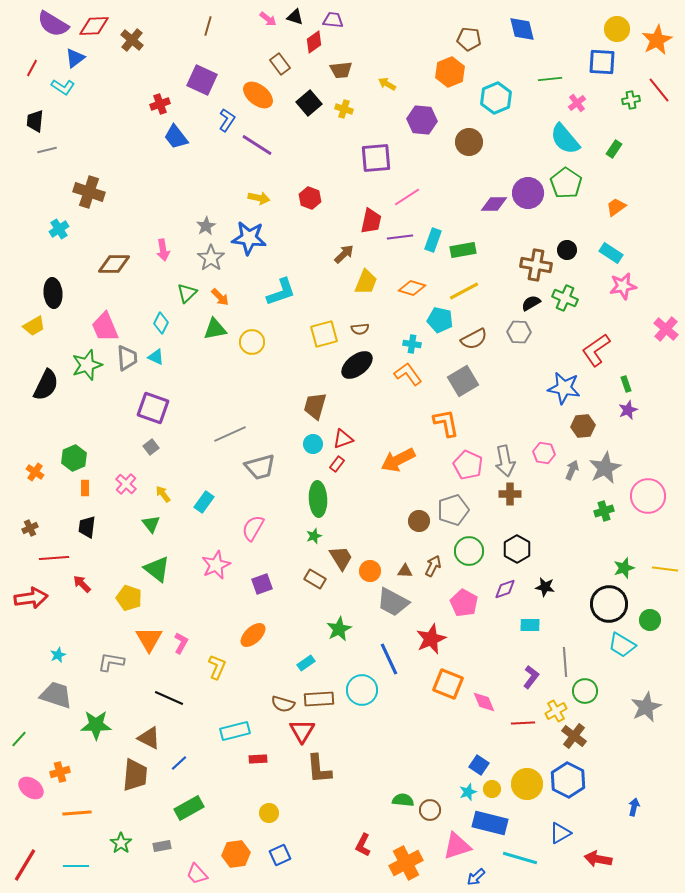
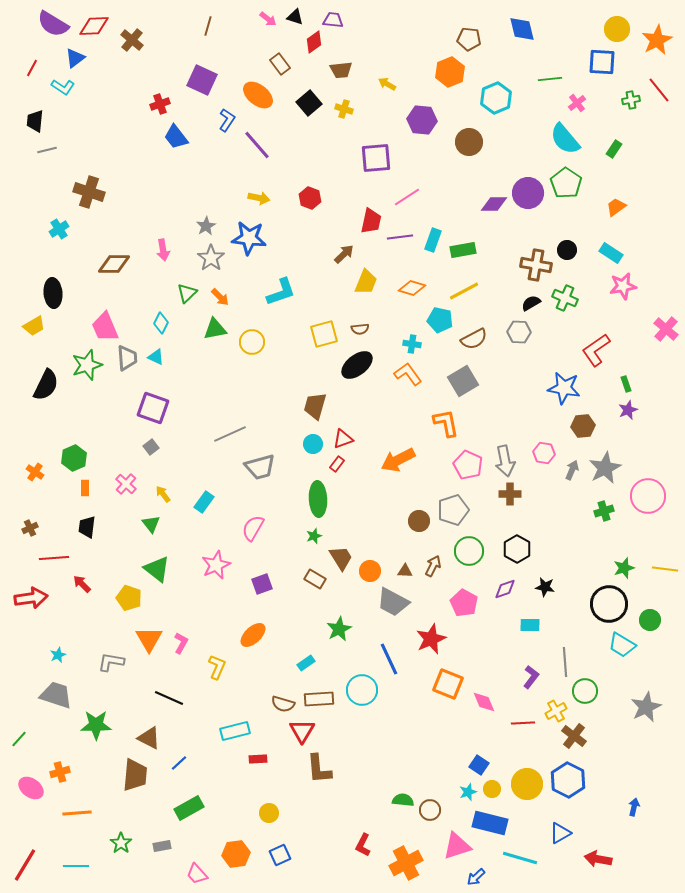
purple line at (257, 145): rotated 16 degrees clockwise
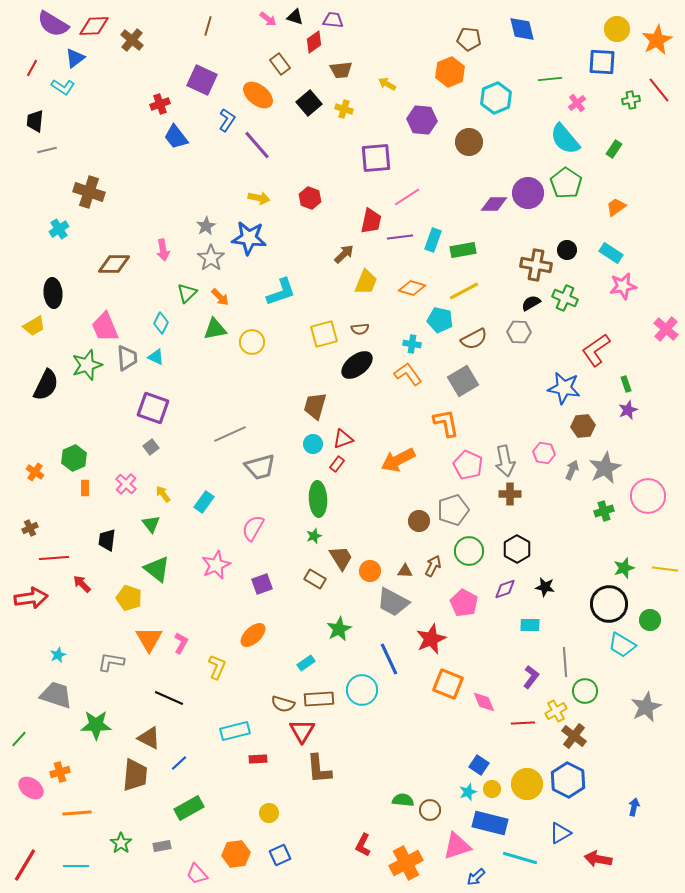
black trapezoid at (87, 527): moved 20 px right, 13 px down
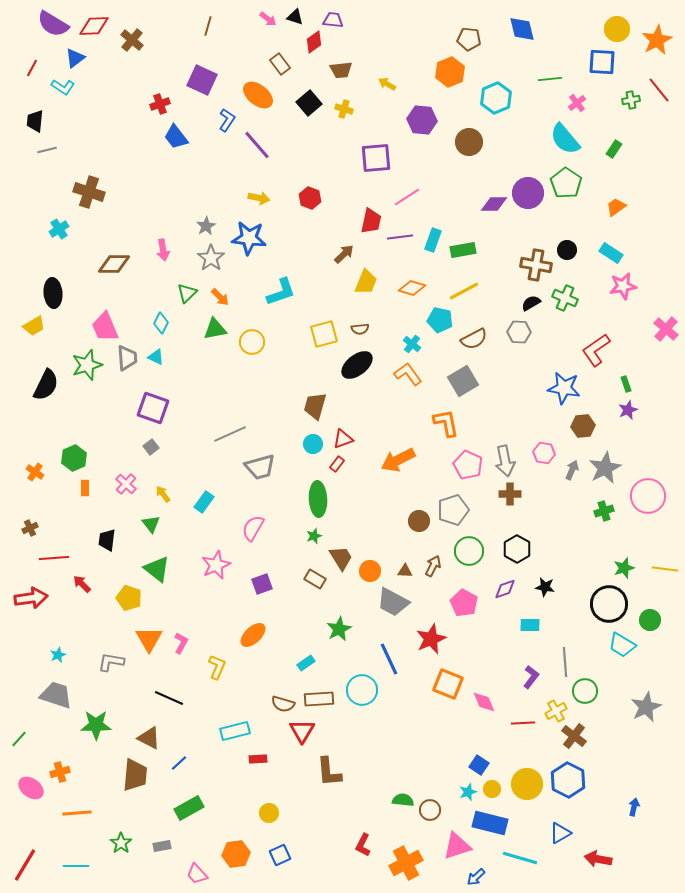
cyan cross at (412, 344): rotated 30 degrees clockwise
brown L-shape at (319, 769): moved 10 px right, 3 px down
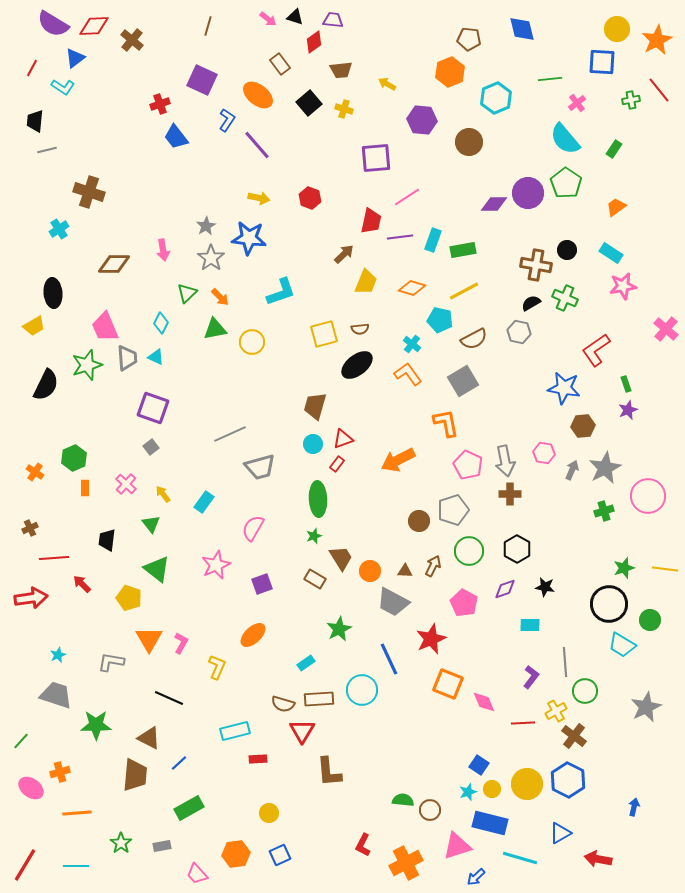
gray hexagon at (519, 332): rotated 10 degrees clockwise
green line at (19, 739): moved 2 px right, 2 px down
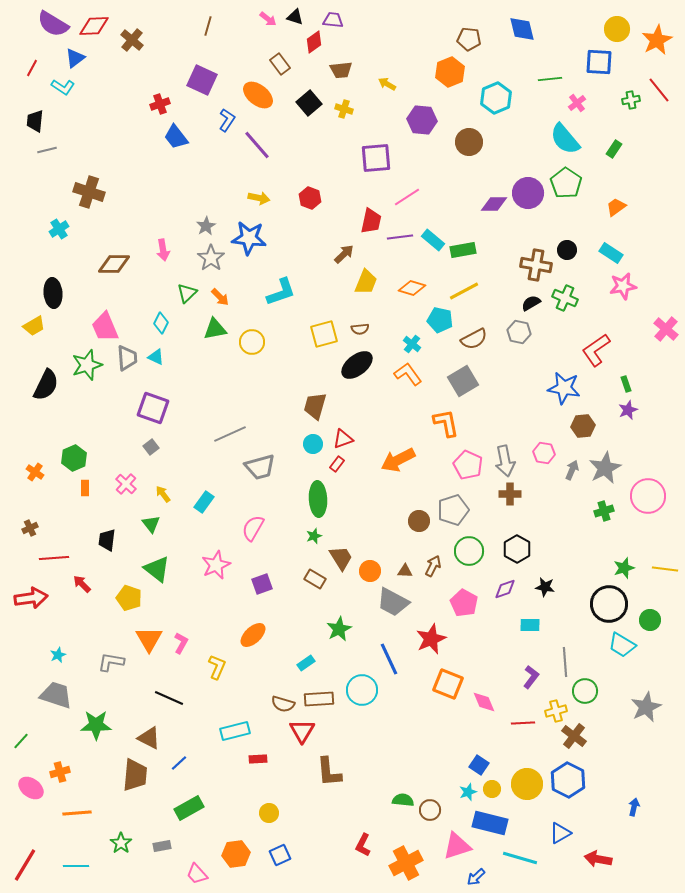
blue square at (602, 62): moved 3 px left
cyan rectangle at (433, 240): rotated 70 degrees counterclockwise
yellow cross at (556, 711): rotated 15 degrees clockwise
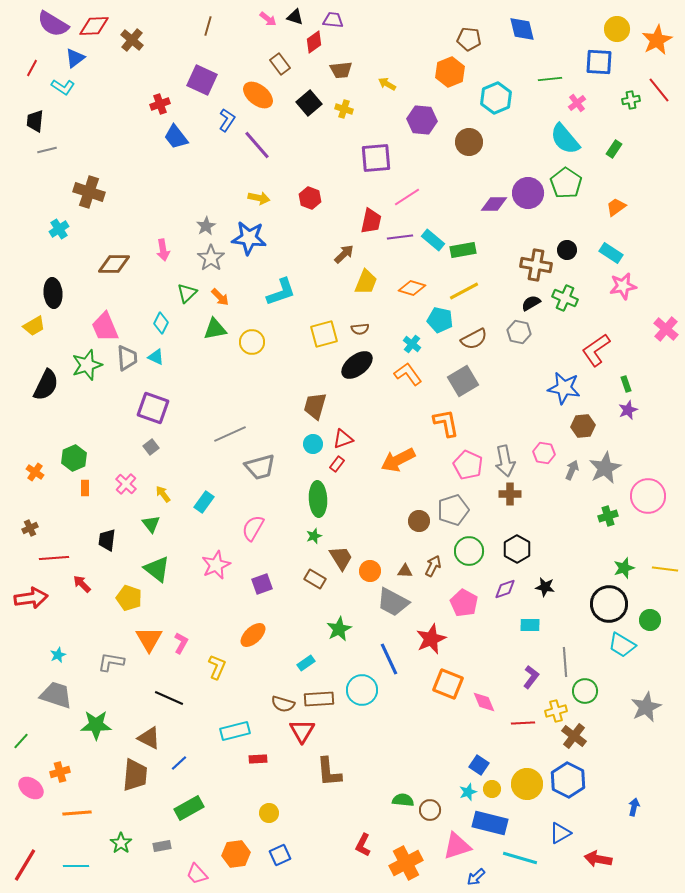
green cross at (604, 511): moved 4 px right, 5 px down
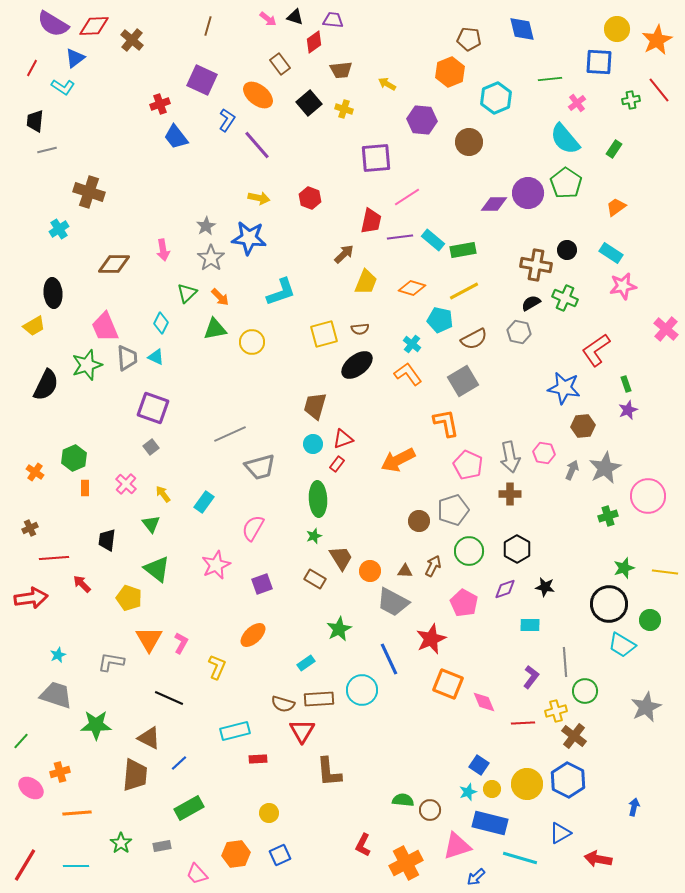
gray arrow at (505, 461): moved 5 px right, 4 px up
yellow line at (665, 569): moved 3 px down
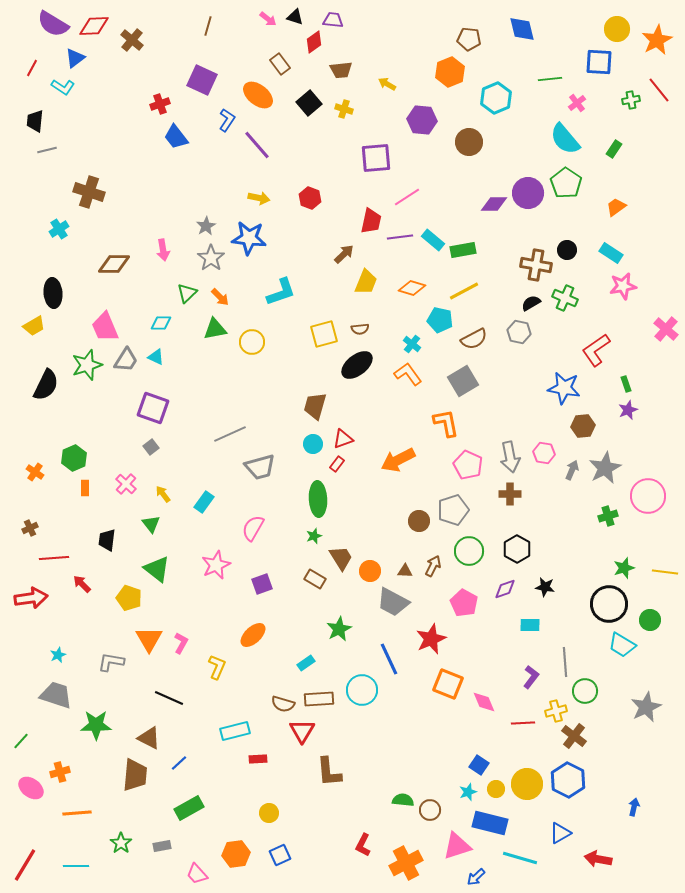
cyan diamond at (161, 323): rotated 65 degrees clockwise
gray trapezoid at (127, 358): moved 1 px left, 2 px down; rotated 36 degrees clockwise
yellow circle at (492, 789): moved 4 px right
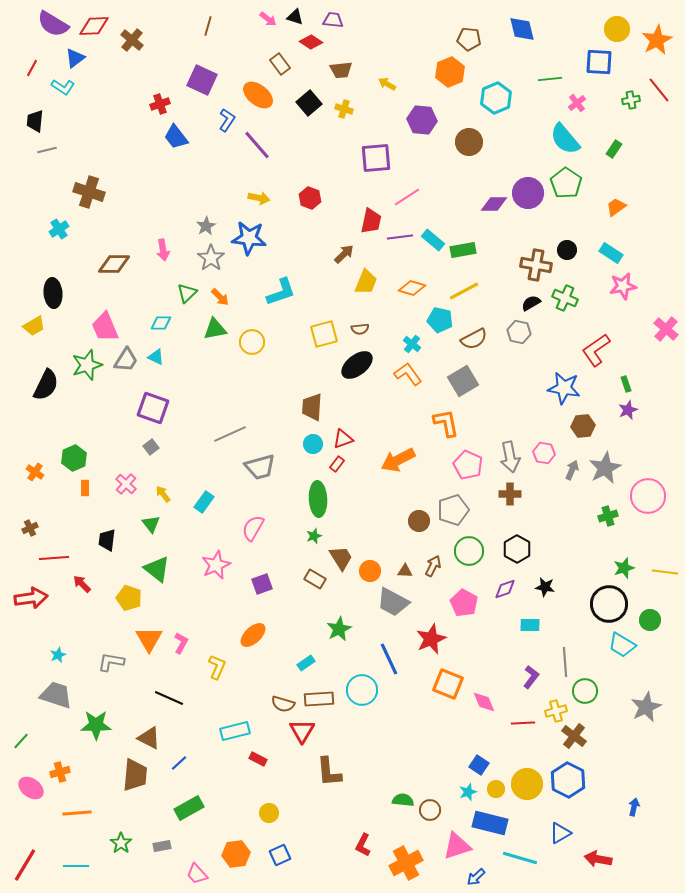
red diamond at (314, 42): moved 3 px left; rotated 70 degrees clockwise
brown trapezoid at (315, 406): moved 3 px left, 1 px down; rotated 12 degrees counterclockwise
red rectangle at (258, 759): rotated 30 degrees clockwise
